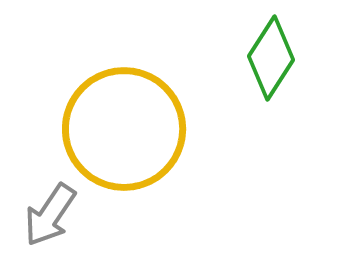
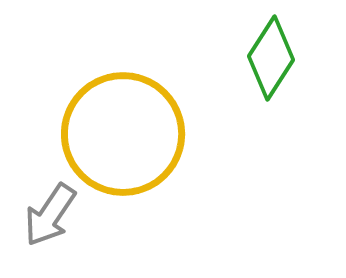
yellow circle: moved 1 px left, 5 px down
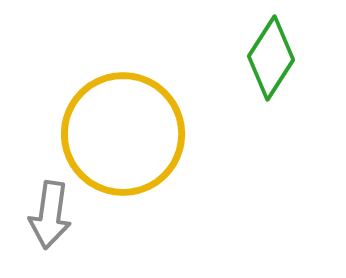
gray arrow: rotated 26 degrees counterclockwise
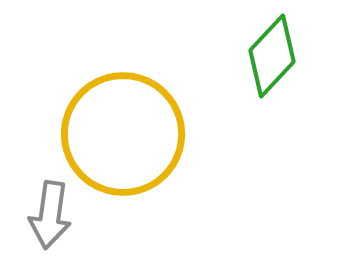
green diamond: moved 1 px right, 2 px up; rotated 10 degrees clockwise
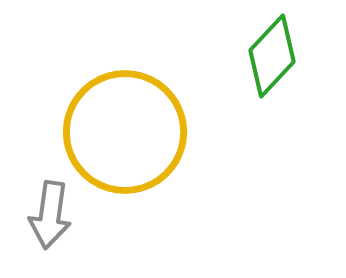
yellow circle: moved 2 px right, 2 px up
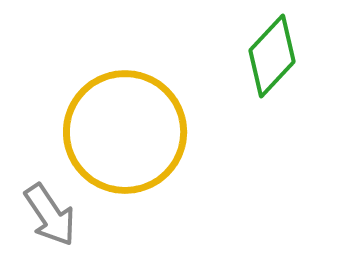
gray arrow: rotated 42 degrees counterclockwise
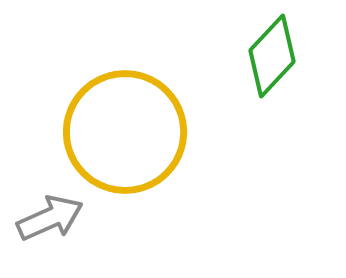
gray arrow: moved 3 px down; rotated 80 degrees counterclockwise
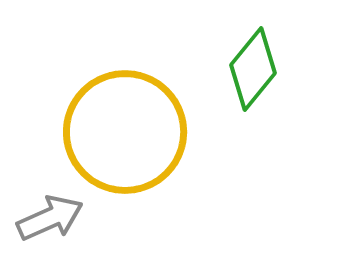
green diamond: moved 19 px left, 13 px down; rotated 4 degrees counterclockwise
